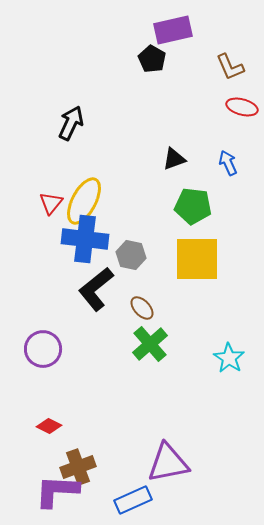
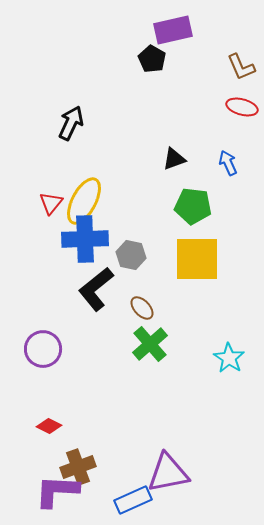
brown L-shape: moved 11 px right
blue cross: rotated 9 degrees counterclockwise
purple triangle: moved 10 px down
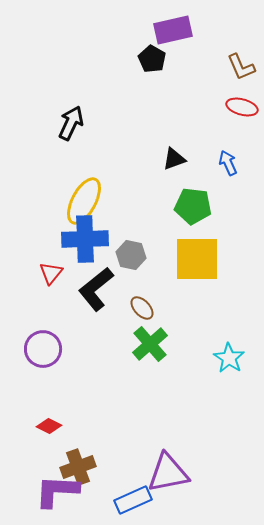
red triangle: moved 70 px down
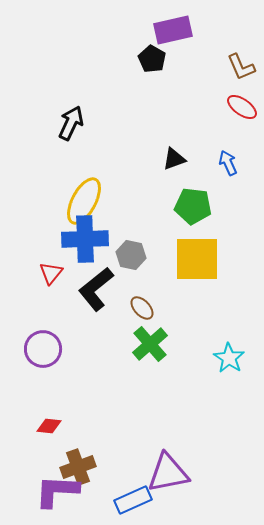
red ellipse: rotated 20 degrees clockwise
red diamond: rotated 20 degrees counterclockwise
